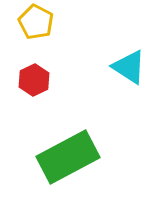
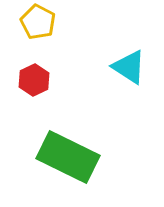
yellow pentagon: moved 2 px right
green rectangle: rotated 54 degrees clockwise
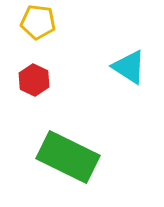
yellow pentagon: rotated 20 degrees counterclockwise
red hexagon: rotated 8 degrees counterclockwise
